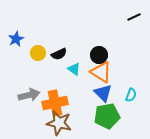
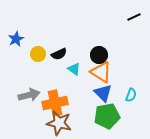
yellow circle: moved 1 px down
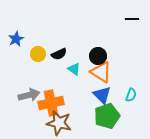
black line: moved 2 px left, 2 px down; rotated 24 degrees clockwise
black circle: moved 1 px left, 1 px down
blue triangle: moved 1 px left, 2 px down
orange cross: moved 4 px left
green pentagon: rotated 10 degrees counterclockwise
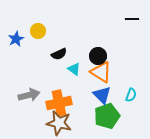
yellow circle: moved 23 px up
orange cross: moved 8 px right
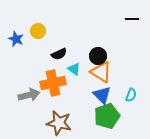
blue star: rotated 21 degrees counterclockwise
orange cross: moved 6 px left, 20 px up
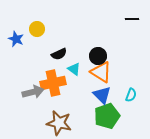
yellow circle: moved 1 px left, 2 px up
gray arrow: moved 4 px right, 3 px up
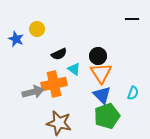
orange triangle: moved 1 px down; rotated 25 degrees clockwise
orange cross: moved 1 px right, 1 px down
cyan semicircle: moved 2 px right, 2 px up
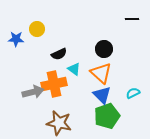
blue star: rotated 21 degrees counterclockwise
black circle: moved 6 px right, 7 px up
orange triangle: rotated 15 degrees counterclockwise
cyan semicircle: rotated 136 degrees counterclockwise
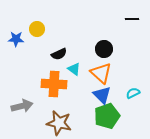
orange cross: rotated 15 degrees clockwise
gray arrow: moved 11 px left, 14 px down
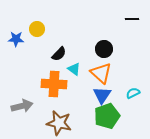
black semicircle: rotated 21 degrees counterclockwise
blue triangle: rotated 18 degrees clockwise
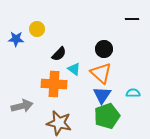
cyan semicircle: rotated 24 degrees clockwise
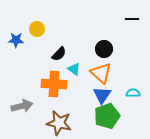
blue star: moved 1 px down
